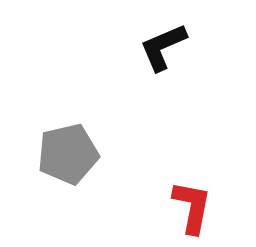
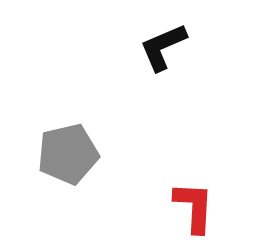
red L-shape: moved 2 px right; rotated 8 degrees counterclockwise
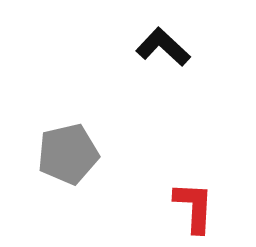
black L-shape: rotated 66 degrees clockwise
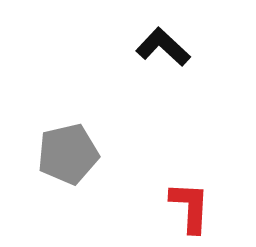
red L-shape: moved 4 px left
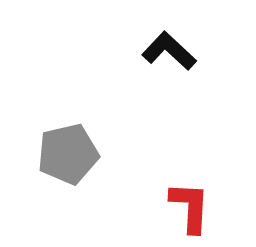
black L-shape: moved 6 px right, 4 px down
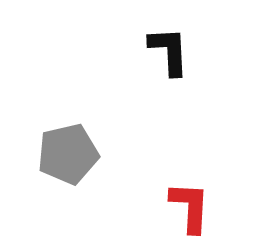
black L-shape: rotated 44 degrees clockwise
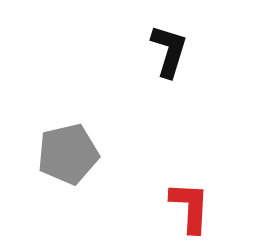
black L-shape: rotated 20 degrees clockwise
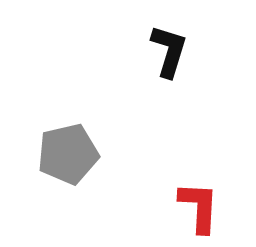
red L-shape: moved 9 px right
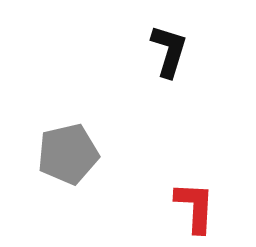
red L-shape: moved 4 px left
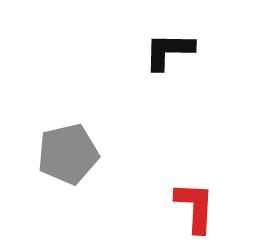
black L-shape: rotated 106 degrees counterclockwise
